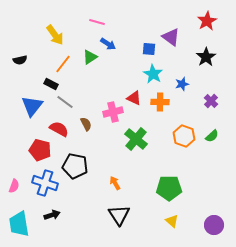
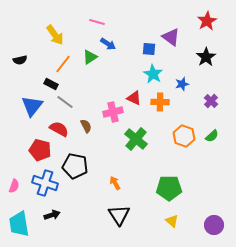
brown semicircle: moved 2 px down
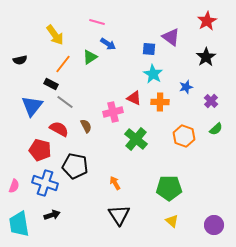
blue star: moved 4 px right, 3 px down
green semicircle: moved 4 px right, 7 px up
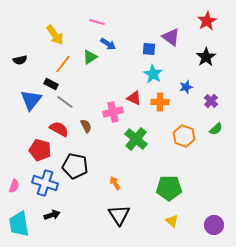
blue triangle: moved 1 px left, 6 px up
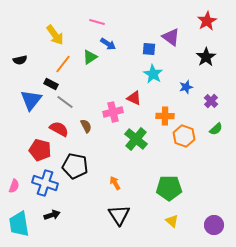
orange cross: moved 5 px right, 14 px down
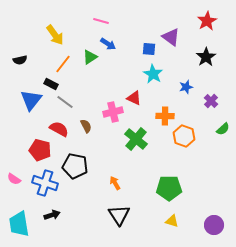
pink line: moved 4 px right, 1 px up
green semicircle: moved 7 px right
pink semicircle: moved 7 px up; rotated 104 degrees clockwise
yellow triangle: rotated 24 degrees counterclockwise
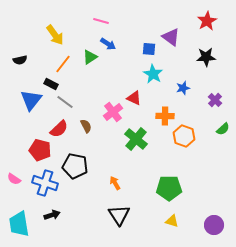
black star: rotated 30 degrees clockwise
blue star: moved 3 px left, 1 px down
purple cross: moved 4 px right, 1 px up
pink cross: rotated 24 degrees counterclockwise
red semicircle: rotated 108 degrees clockwise
